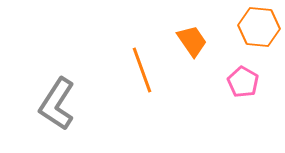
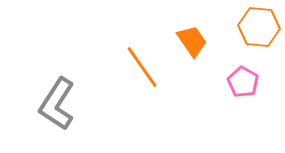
orange line: moved 3 px up; rotated 15 degrees counterclockwise
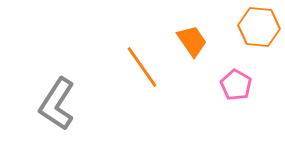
pink pentagon: moved 7 px left, 3 px down
